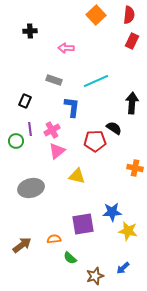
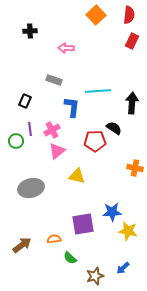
cyan line: moved 2 px right, 10 px down; rotated 20 degrees clockwise
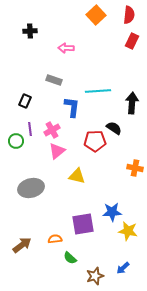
orange semicircle: moved 1 px right
